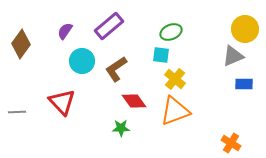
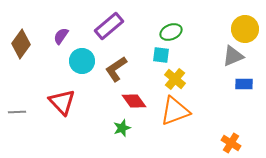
purple semicircle: moved 4 px left, 5 px down
green star: moved 1 px right; rotated 18 degrees counterclockwise
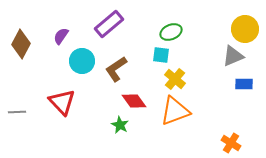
purple rectangle: moved 2 px up
brown diamond: rotated 8 degrees counterclockwise
green star: moved 2 px left, 3 px up; rotated 24 degrees counterclockwise
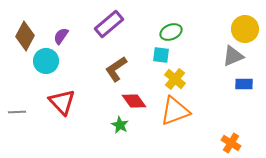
brown diamond: moved 4 px right, 8 px up
cyan circle: moved 36 px left
